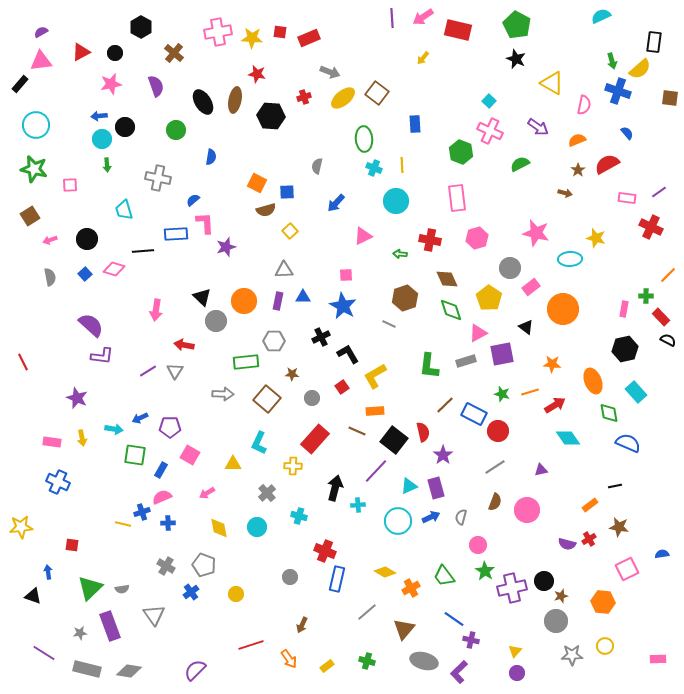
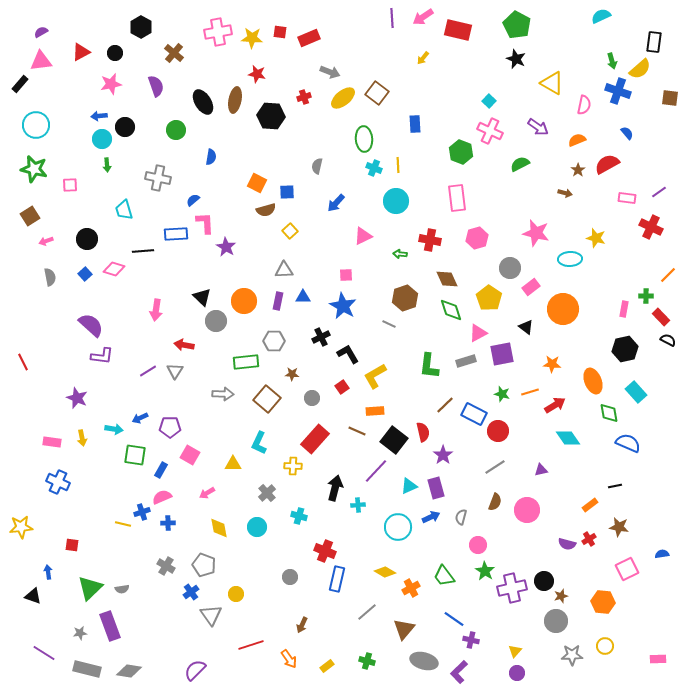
yellow line at (402, 165): moved 4 px left
pink arrow at (50, 240): moved 4 px left, 1 px down
purple star at (226, 247): rotated 24 degrees counterclockwise
cyan circle at (398, 521): moved 6 px down
gray triangle at (154, 615): moved 57 px right
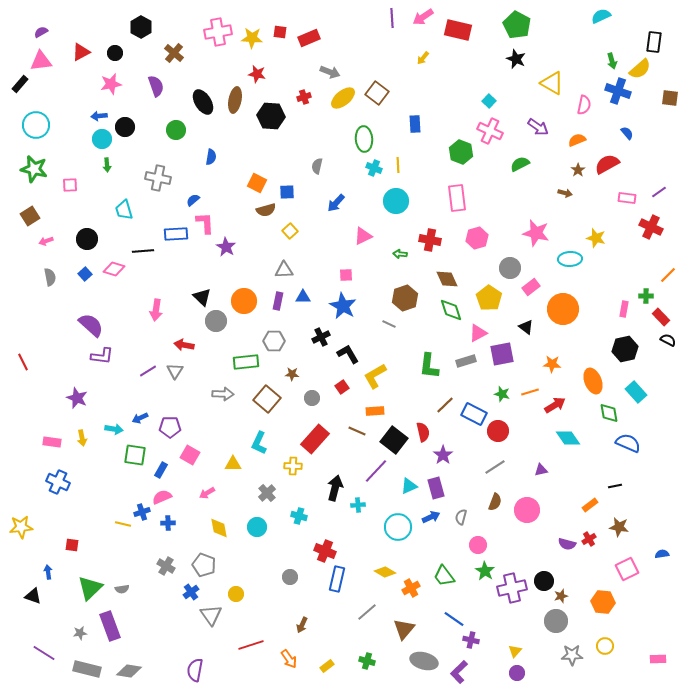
purple semicircle at (195, 670): rotated 35 degrees counterclockwise
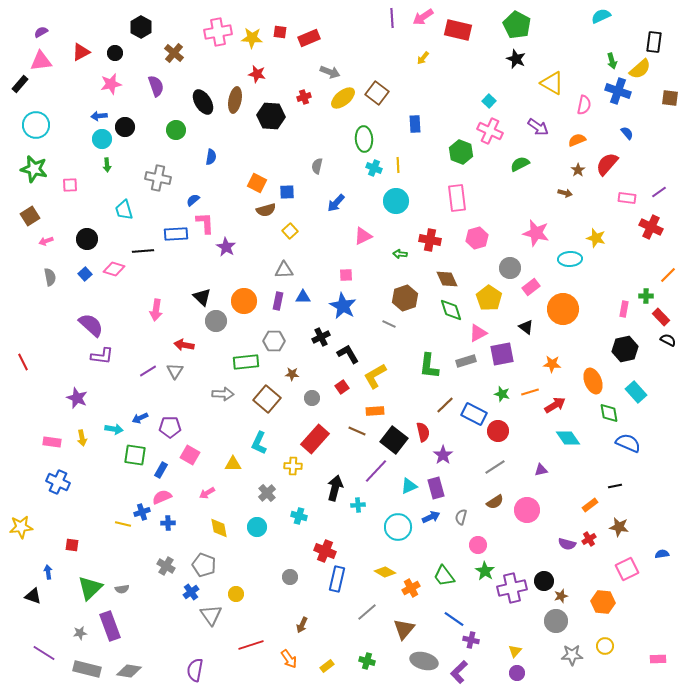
red semicircle at (607, 164): rotated 20 degrees counterclockwise
brown semicircle at (495, 502): rotated 36 degrees clockwise
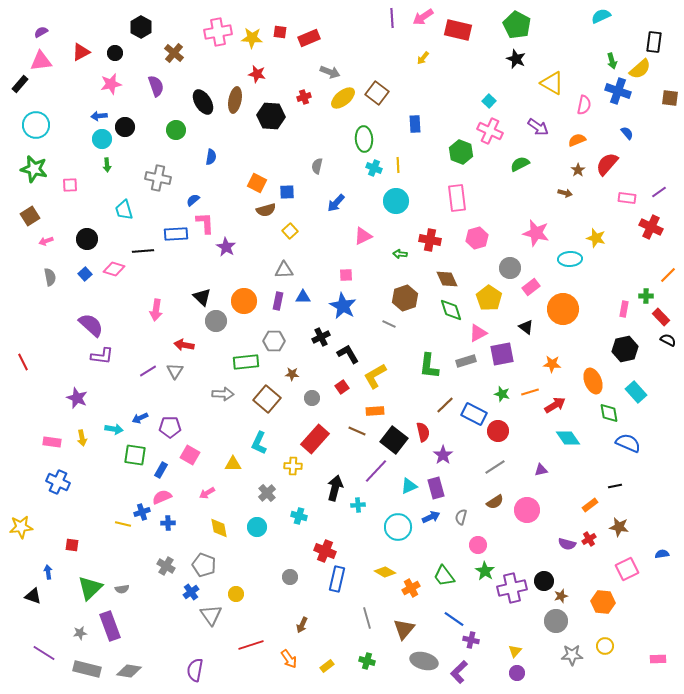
gray line at (367, 612): moved 6 px down; rotated 65 degrees counterclockwise
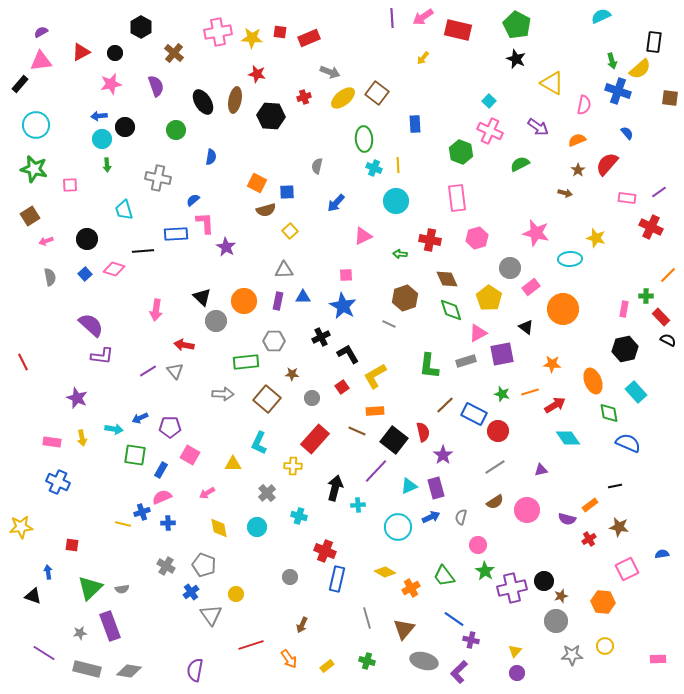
gray triangle at (175, 371): rotated 12 degrees counterclockwise
purple semicircle at (567, 544): moved 25 px up
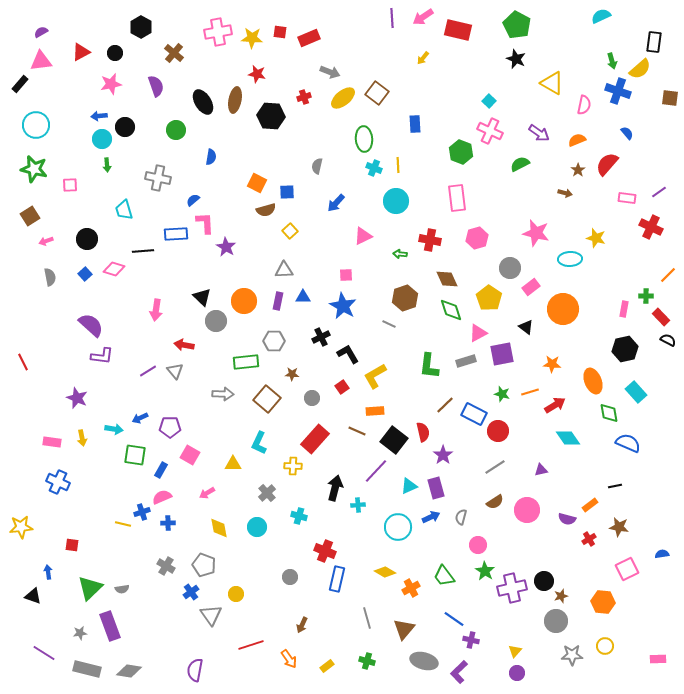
purple arrow at (538, 127): moved 1 px right, 6 px down
